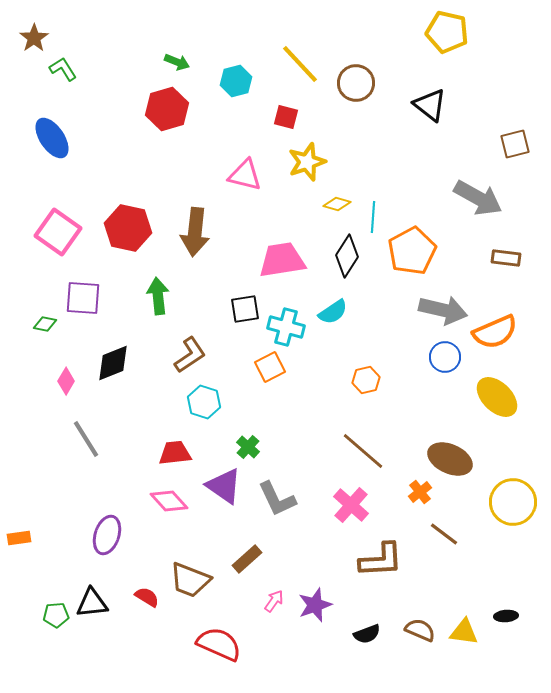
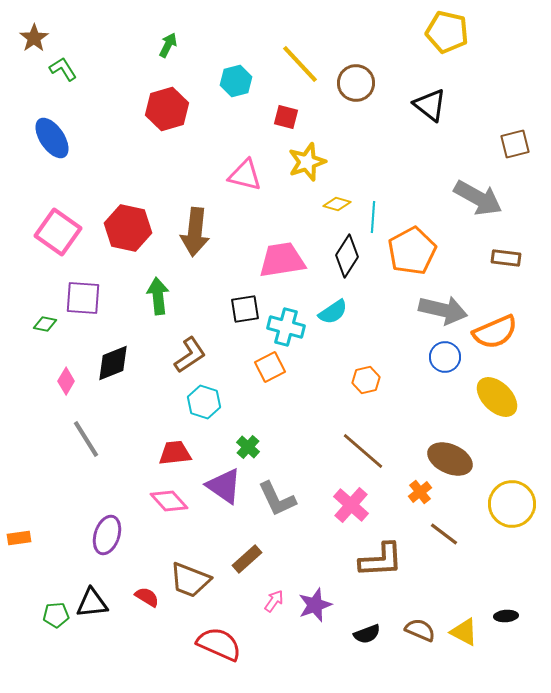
green arrow at (177, 62): moved 9 px left, 17 px up; rotated 85 degrees counterclockwise
yellow circle at (513, 502): moved 1 px left, 2 px down
yellow triangle at (464, 632): rotated 20 degrees clockwise
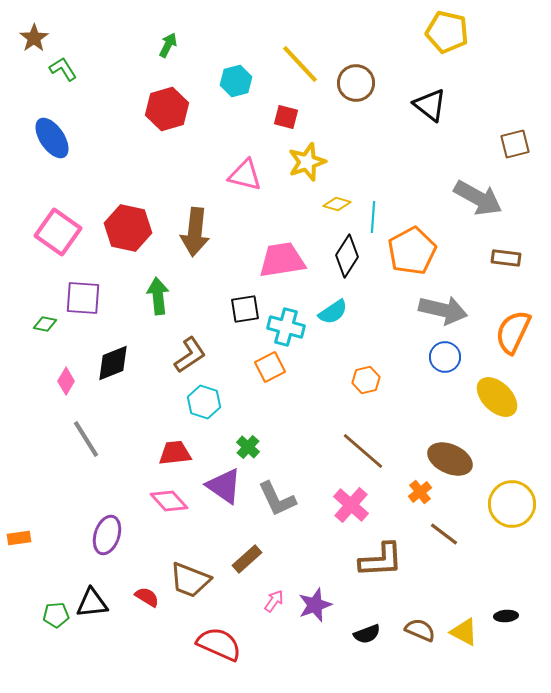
orange semicircle at (495, 332): moved 18 px right; rotated 138 degrees clockwise
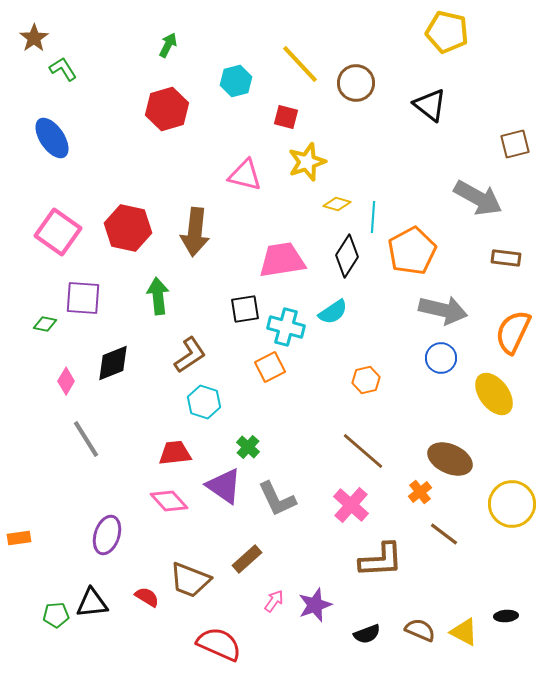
blue circle at (445, 357): moved 4 px left, 1 px down
yellow ellipse at (497, 397): moved 3 px left, 3 px up; rotated 9 degrees clockwise
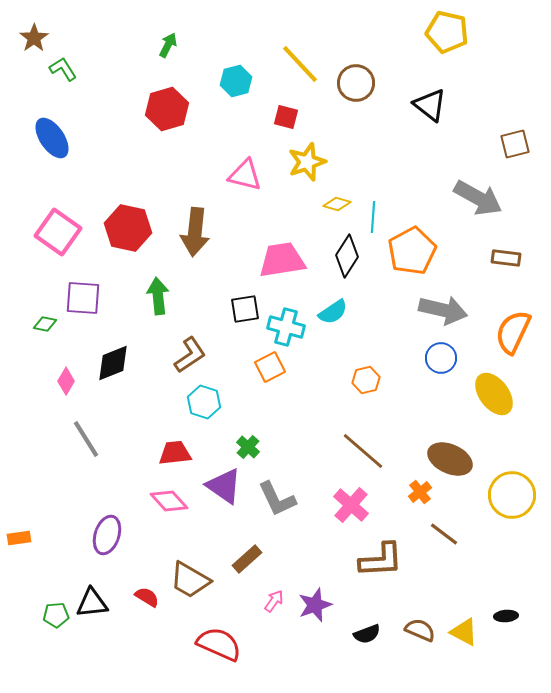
yellow circle at (512, 504): moved 9 px up
brown trapezoid at (190, 580): rotated 9 degrees clockwise
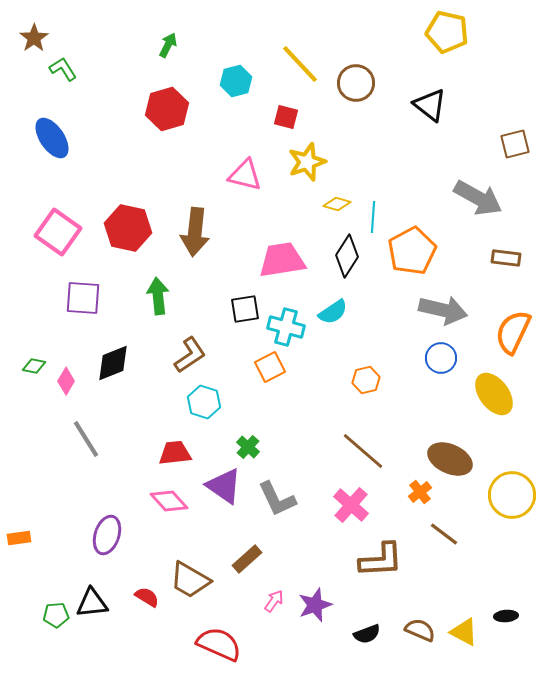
green diamond at (45, 324): moved 11 px left, 42 px down
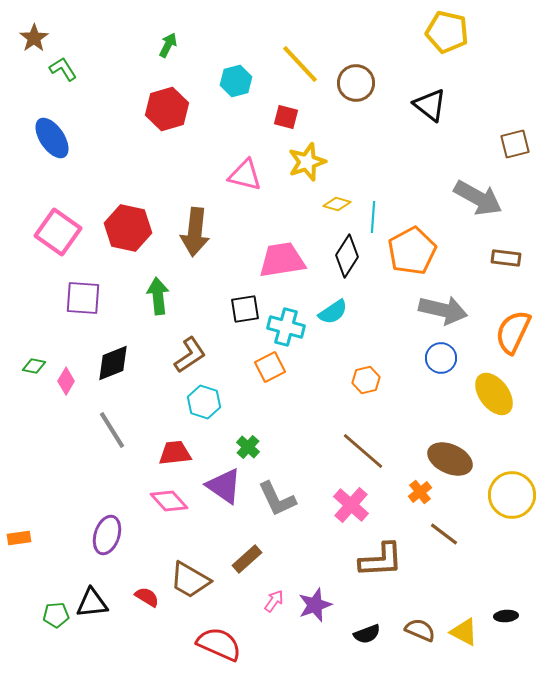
gray line at (86, 439): moved 26 px right, 9 px up
